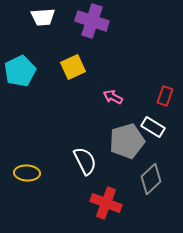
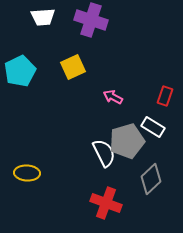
purple cross: moved 1 px left, 1 px up
white semicircle: moved 19 px right, 8 px up
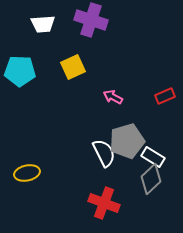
white trapezoid: moved 7 px down
cyan pentagon: rotated 28 degrees clockwise
red rectangle: rotated 48 degrees clockwise
white rectangle: moved 30 px down
yellow ellipse: rotated 15 degrees counterclockwise
red cross: moved 2 px left
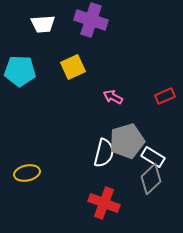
white semicircle: rotated 40 degrees clockwise
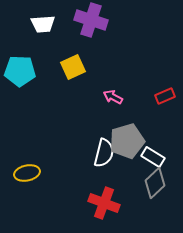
gray diamond: moved 4 px right, 4 px down
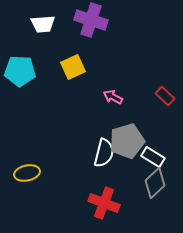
red rectangle: rotated 66 degrees clockwise
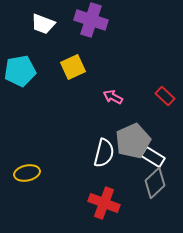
white trapezoid: rotated 25 degrees clockwise
cyan pentagon: rotated 12 degrees counterclockwise
gray pentagon: moved 6 px right; rotated 8 degrees counterclockwise
